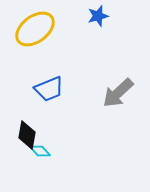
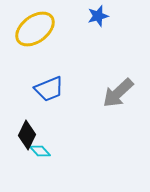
black diamond: rotated 16 degrees clockwise
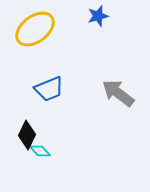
gray arrow: rotated 80 degrees clockwise
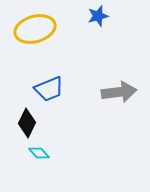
yellow ellipse: rotated 21 degrees clockwise
gray arrow: moved 1 px right, 1 px up; rotated 136 degrees clockwise
black diamond: moved 12 px up
cyan diamond: moved 1 px left, 2 px down
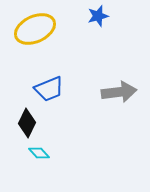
yellow ellipse: rotated 9 degrees counterclockwise
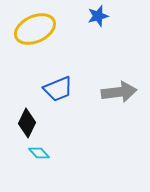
blue trapezoid: moved 9 px right
